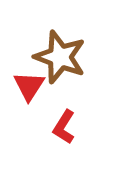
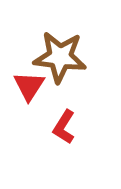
brown star: rotated 14 degrees counterclockwise
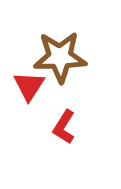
brown star: rotated 8 degrees counterclockwise
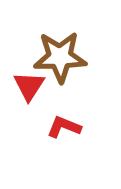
red L-shape: rotated 80 degrees clockwise
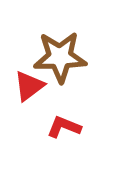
red triangle: rotated 20 degrees clockwise
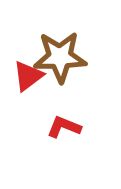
red triangle: moved 1 px left, 10 px up
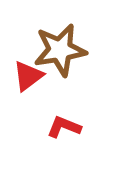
brown star: moved 7 px up; rotated 8 degrees counterclockwise
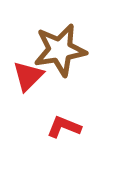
red triangle: rotated 8 degrees counterclockwise
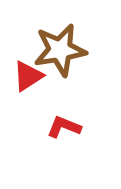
red triangle: rotated 12 degrees clockwise
